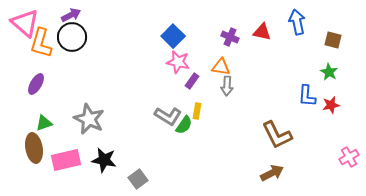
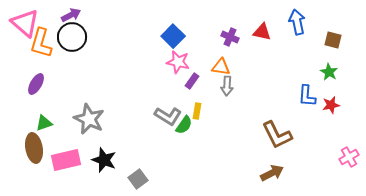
black star: rotated 10 degrees clockwise
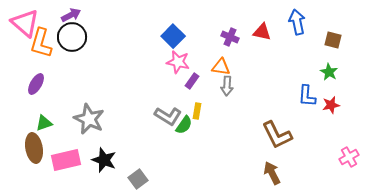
brown arrow: rotated 90 degrees counterclockwise
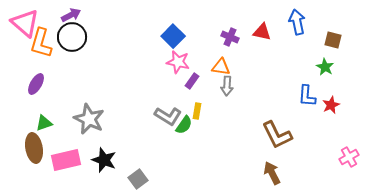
green star: moved 4 px left, 5 px up
red star: rotated 12 degrees counterclockwise
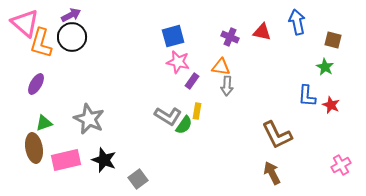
blue square: rotated 30 degrees clockwise
red star: rotated 24 degrees counterclockwise
pink cross: moved 8 px left, 8 px down
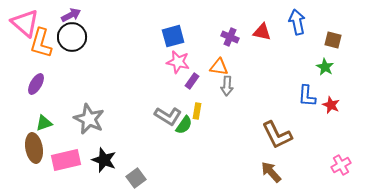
orange triangle: moved 2 px left
brown arrow: moved 1 px left, 1 px up; rotated 15 degrees counterclockwise
gray square: moved 2 px left, 1 px up
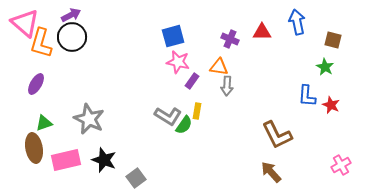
red triangle: rotated 12 degrees counterclockwise
purple cross: moved 2 px down
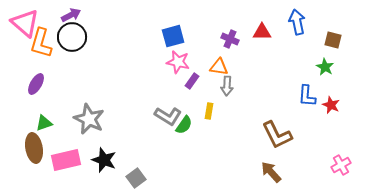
yellow rectangle: moved 12 px right
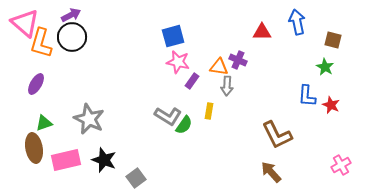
purple cross: moved 8 px right, 21 px down
